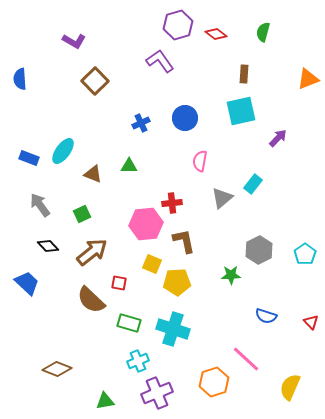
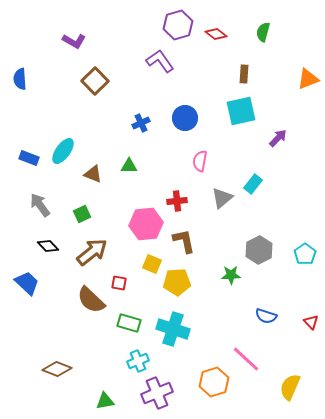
red cross at (172, 203): moved 5 px right, 2 px up
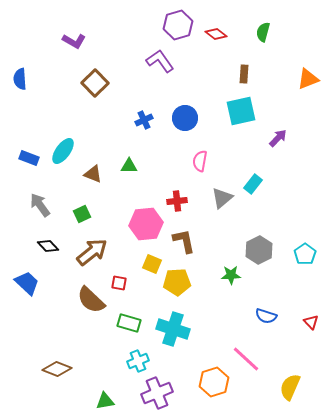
brown square at (95, 81): moved 2 px down
blue cross at (141, 123): moved 3 px right, 3 px up
